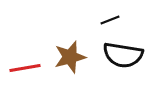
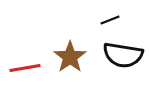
brown star: rotated 20 degrees counterclockwise
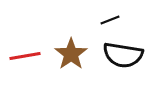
brown star: moved 1 px right, 3 px up
red line: moved 12 px up
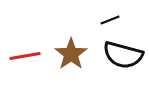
black semicircle: rotated 6 degrees clockwise
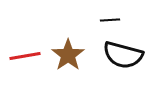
black line: rotated 18 degrees clockwise
brown star: moved 3 px left, 1 px down
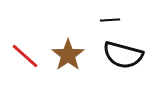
red line: rotated 52 degrees clockwise
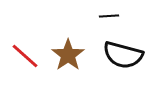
black line: moved 1 px left, 4 px up
